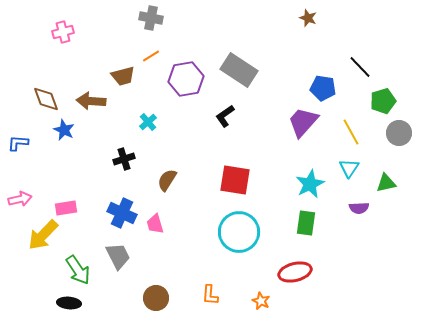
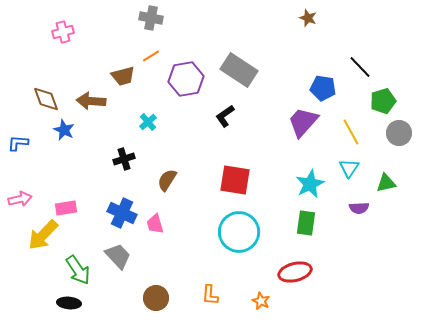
gray trapezoid: rotated 16 degrees counterclockwise
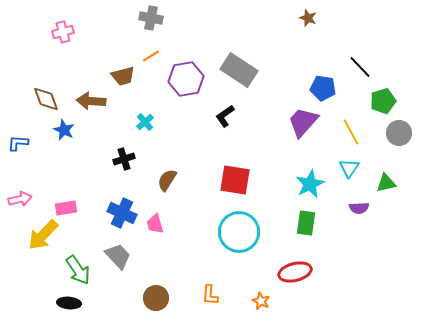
cyan cross: moved 3 px left
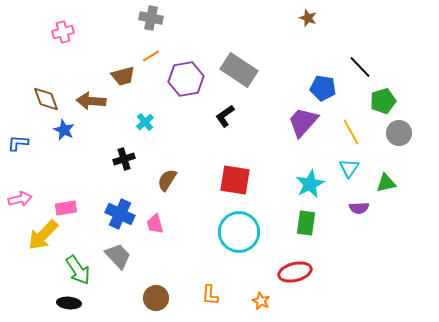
blue cross: moved 2 px left, 1 px down
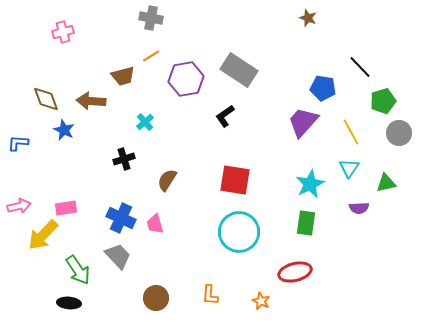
pink arrow: moved 1 px left, 7 px down
blue cross: moved 1 px right, 4 px down
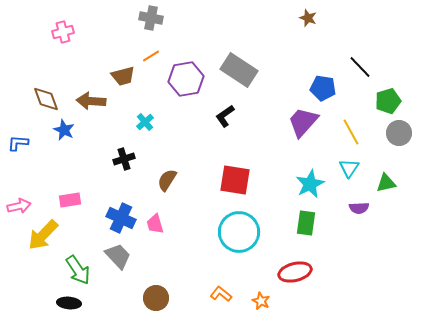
green pentagon: moved 5 px right
pink rectangle: moved 4 px right, 8 px up
orange L-shape: moved 11 px right, 1 px up; rotated 125 degrees clockwise
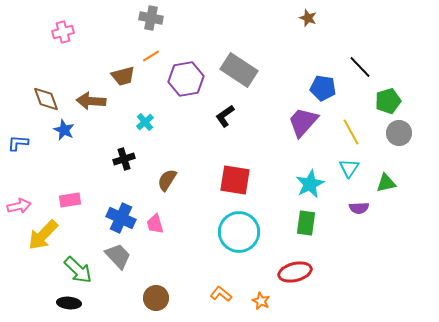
green arrow: rotated 12 degrees counterclockwise
